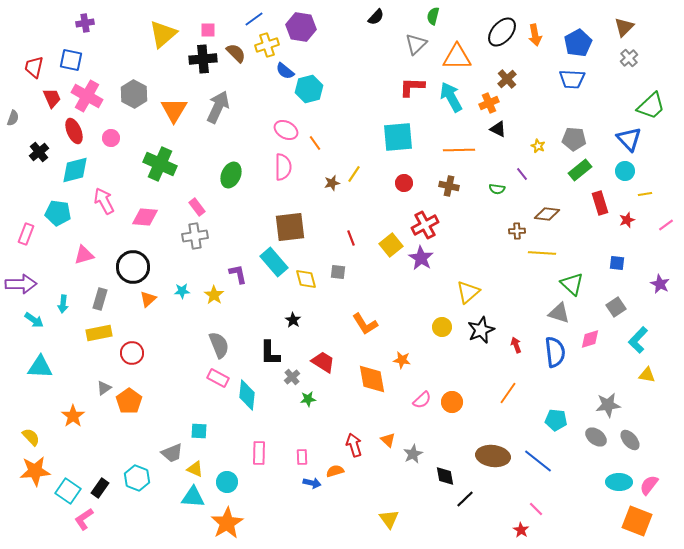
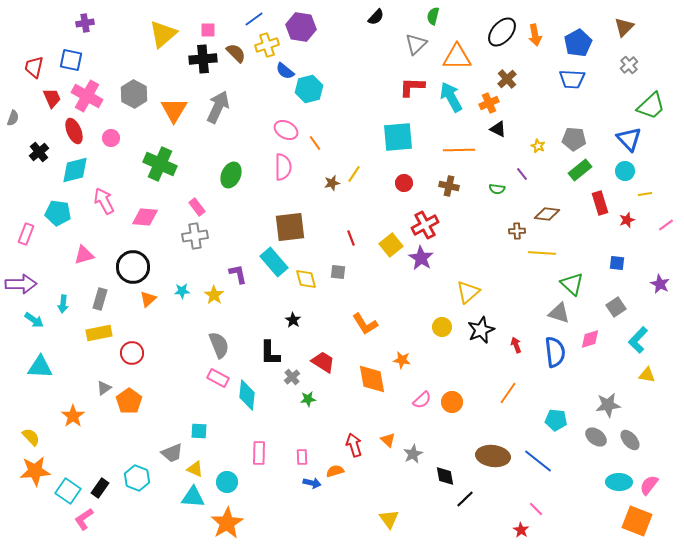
gray cross at (629, 58): moved 7 px down
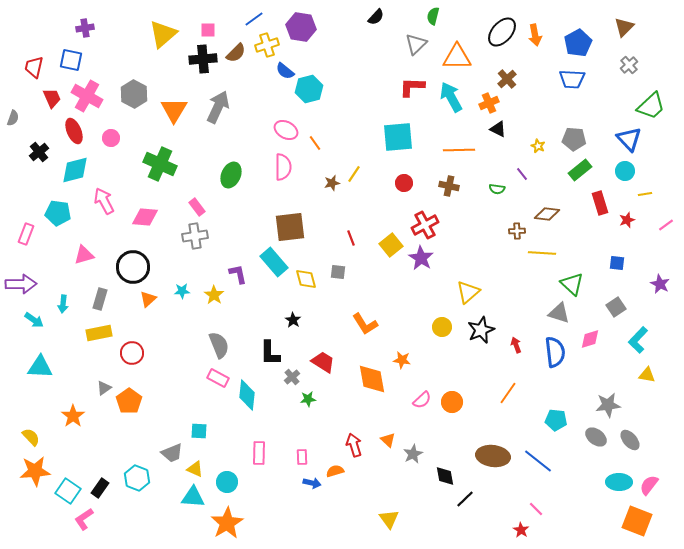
purple cross at (85, 23): moved 5 px down
brown semicircle at (236, 53): rotated 90 degrees clockwise
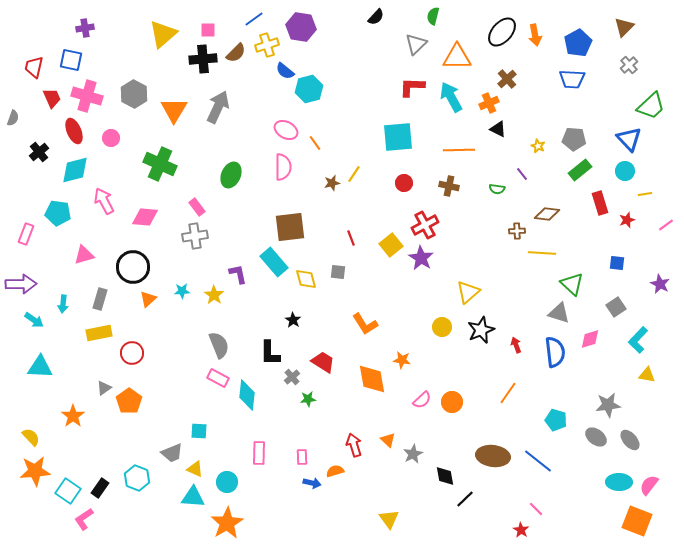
pink cross at (87, 96): rotated 12 degrees counterclockwise
cyan pentagon at (556, 420): rotated 10 degrees clockwise
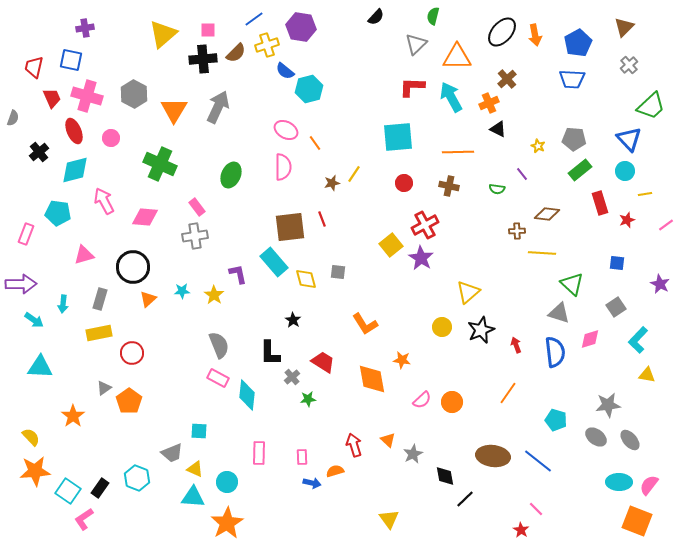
orange line at (459, 150): moved 1 px left, 2 px down
red line at (351, 238): moved 29 px left, 19 px up
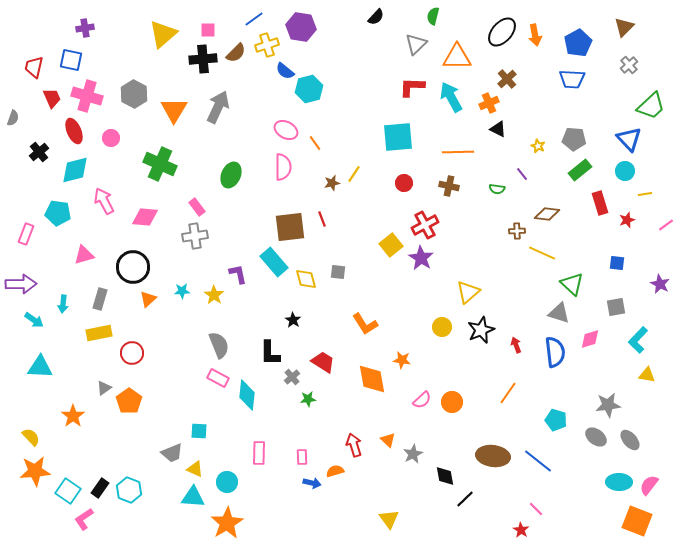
yellow line at (542, 253): rotated 20 degrees clockwise
gray square at (616, 307): rotated 24 degrees clockwise
cyan hexagon at (137, 478): moved 8 px left, 12 px down
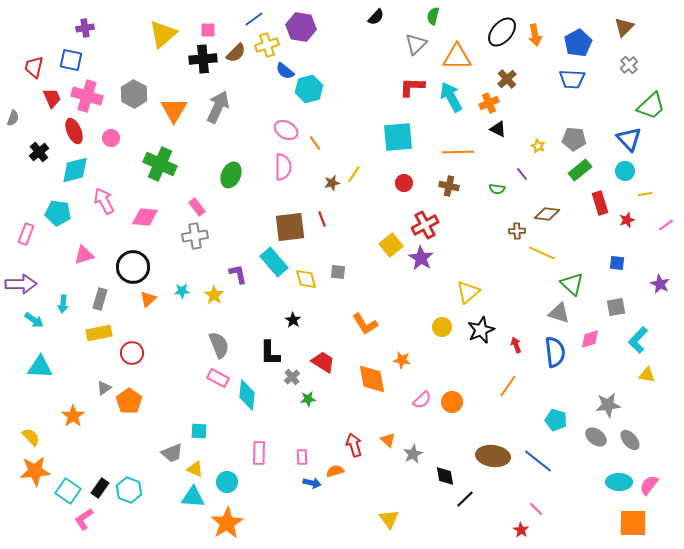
orange line at (508, 393): moved 7 px up
orange square at (637, 521): moved 4 px left, 2 px down; rotated 20 degrees counterclockwise
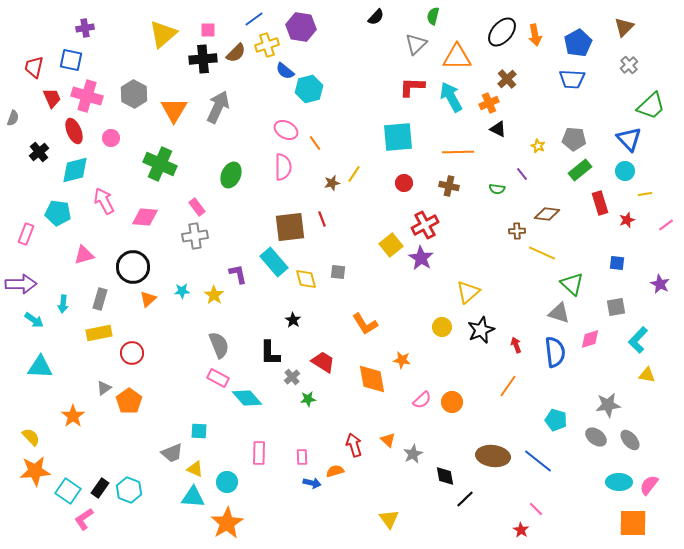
cyan diamond at (247, 395): moved 3 px down; rotated 48 degrees counterclockwise
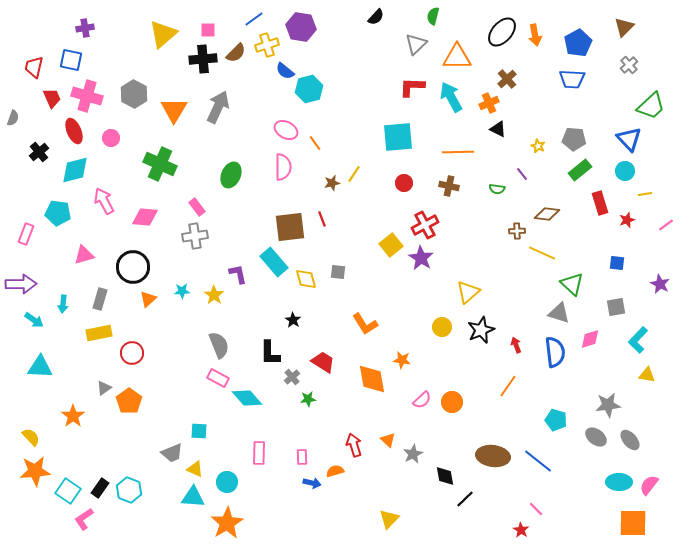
yellow triangle at (389, 519): rotated 20 degrees clockwise
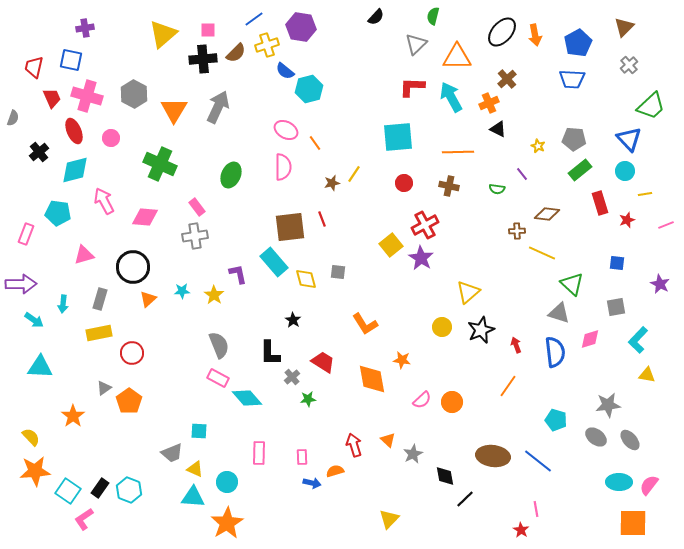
pink line at (666, 225): rotated 14 degrees clockwise
pink line at (536, 509): rotated 35 degrees clockwise
